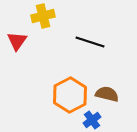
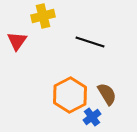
brown semicircle: rotated 45 degrees clockwise
blue cross: moved 3 px up
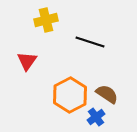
yellow cross: moved 3 px right, 4 px down
red triangle: moved 10 px right, 20 px down
brown semicircle: rotated 25 degrees counterclockwise
blue cross: moved 4 px right
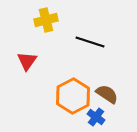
orange hexagon: moved 3 px right, 1 px down
blue cross: rotated 18 degrees counterclockwise
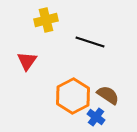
brown semicircle: moved 1 px right, 1 px down
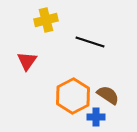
blue cross: rotated 36 degrees counterclockwise
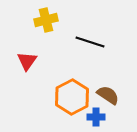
orange hexagon: moved 1 px left, 1 px down
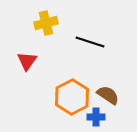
yellow cross: moved 3 px down
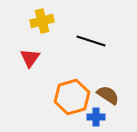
yellow cross: moved 4 px left, 2 px up
black line: moved 1 px right, 1 px up
red triangle: moved 3 px right, 3 px up
orange hexagon: rotated 12 degrees clockwise
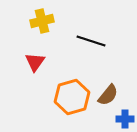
red triangle: moved 5 px right, 4 px down
brown semicircle: rotated 95 degrees clockwise
blue cross: moved 29 px right, 2 px down
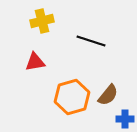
red triangle: rotated 45 degrees clockwise
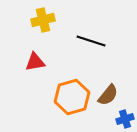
yellow cross: moved 1 px right, 1 px up
blue cross: rotated 18 degrees counterclockwise
